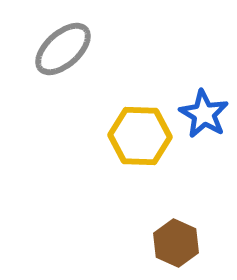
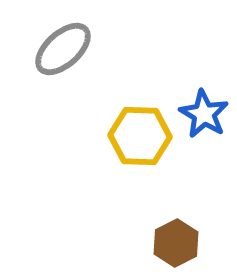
brown hexagon: rotated 9 degrees clockwise
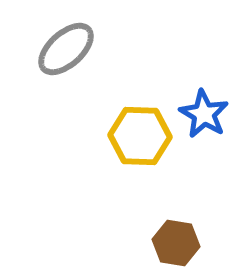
gray ellipse: moved 3 px right
brown hexagon: rotated 24 degrees counterclockwise
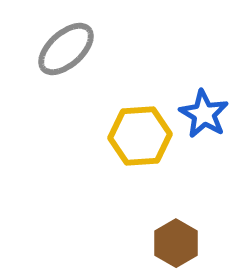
yellow hexagon: rotated 6 degrees counterclockwise
brown hexagon: rotated 21 degrees clockwise
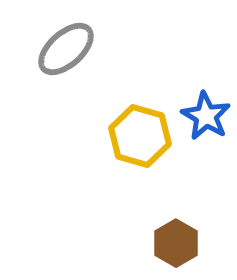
blue star: moved 2 px right, 2 px down
yellow hexagon: rotated 20 degrees clockwise
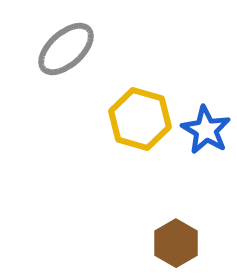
blue star: moved 14 px down
yellow hexagon: moved 17 px up
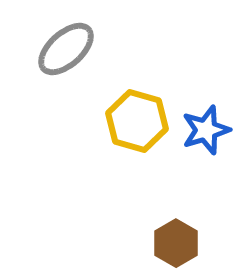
yellow hexagon: moved 3 px left, 2 px down
blue star: rotated 24 degrees clockwise
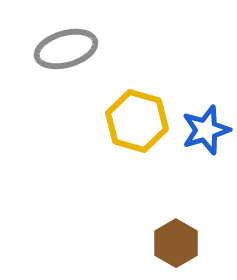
gray ellipse: rotated 26 degrees clockwise
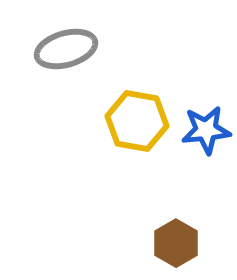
yellow hexagon: rotated 6 degrees counterclockwise
blue star: rotated 12 degrees clockwise
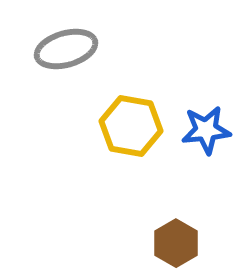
yellow hexagon: moved 6 px left, 5 px down
